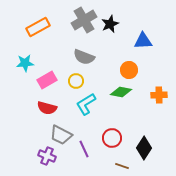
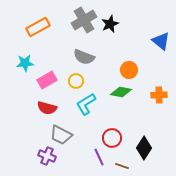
blue triangle: moved 18 px right; rotated 42 degrees clockwise
purple line: moved 15 px right, 8 px down
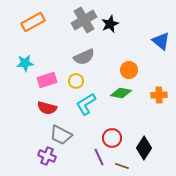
orange rectangle: moved 5 px left, 5 px up
gray semicircle: rotated 45 degrees counterclockwise
pink rectangle: rotated 12 degrees clockwise
green diamond: moved 1 px down
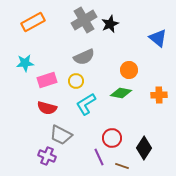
blue triangle: moved 3 px left, 3 px up
